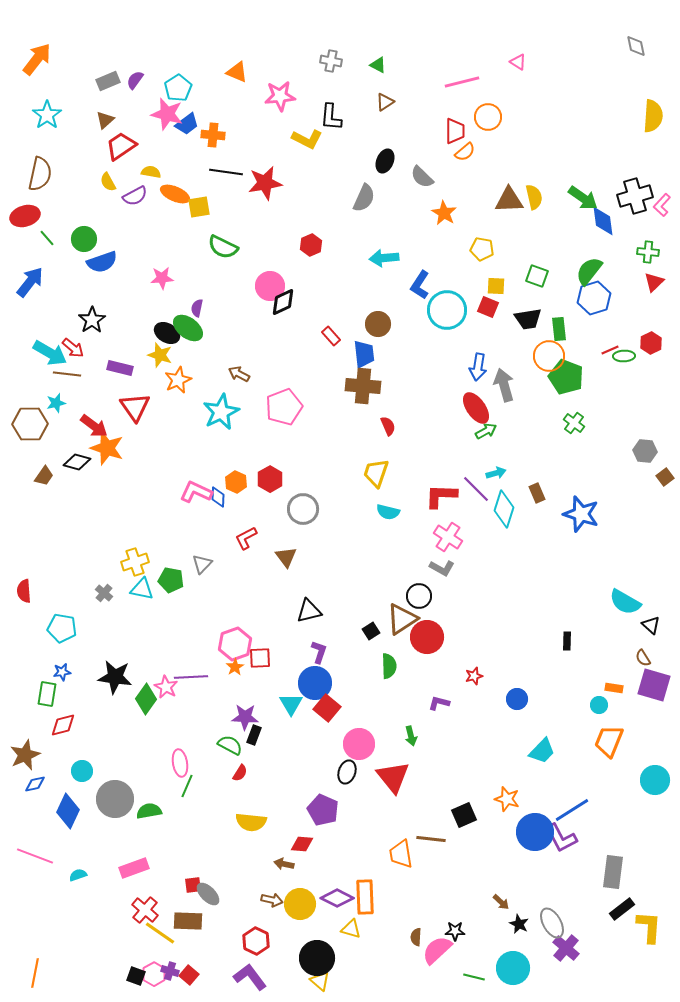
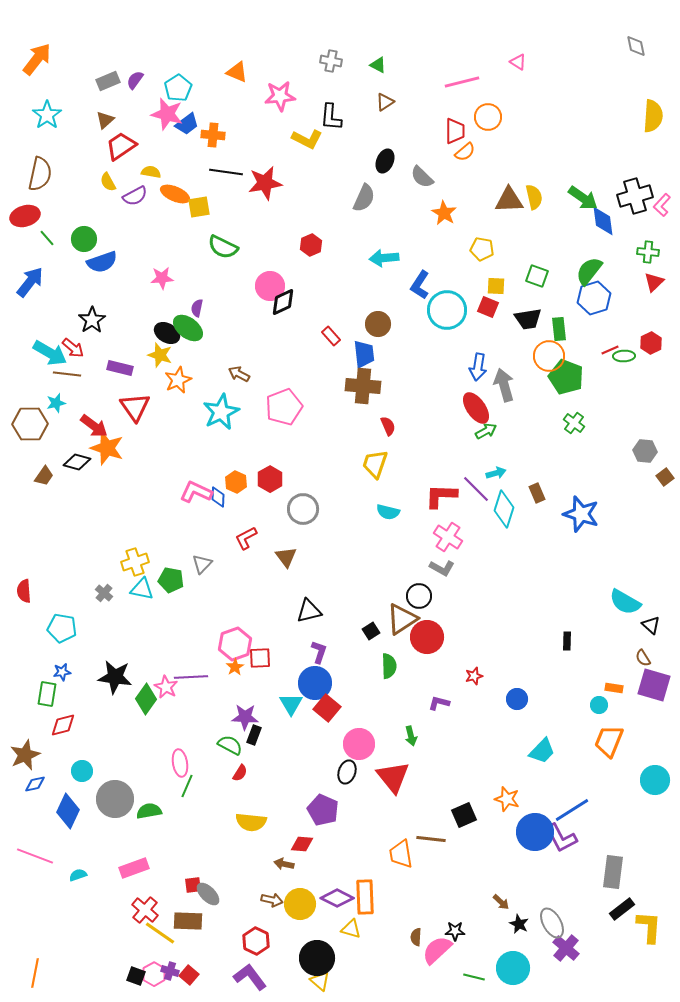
yellow trapezoid at (376, 473): moved 1 px left, 9 px up
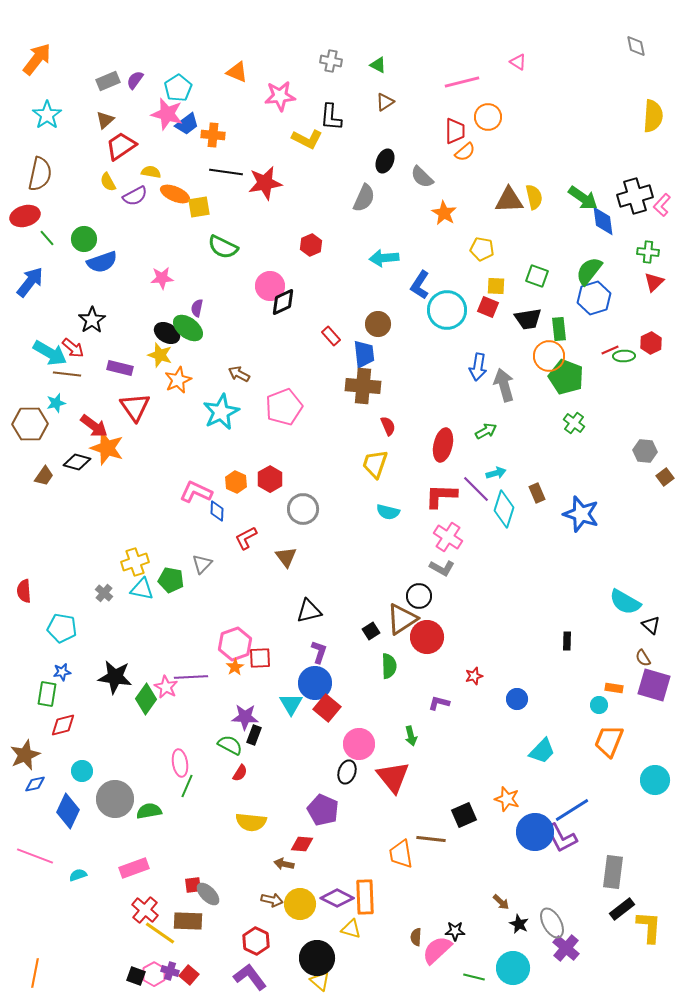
red ellipse at (476, 408): moved 33 px left, 37 px down; rotated 48 degrees clockwise
blue diamond at (218, 497): moved 1 px left, 14 px down
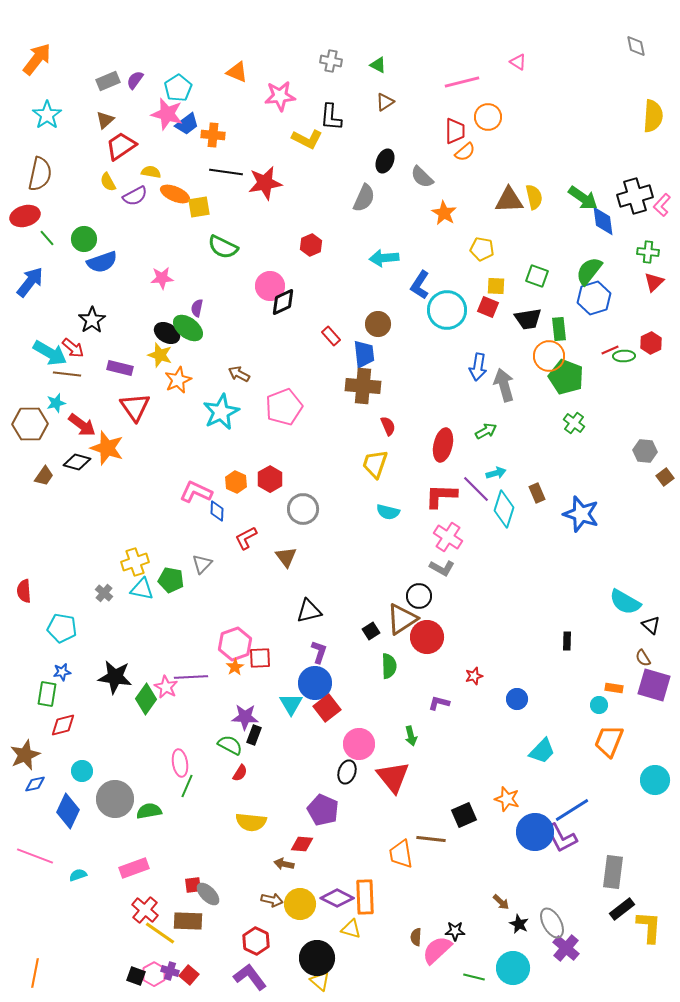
red arrow at (94, 426): moved 12 px left, 1 px up
red square at (327, 708): rotated 12 degrees clockwise
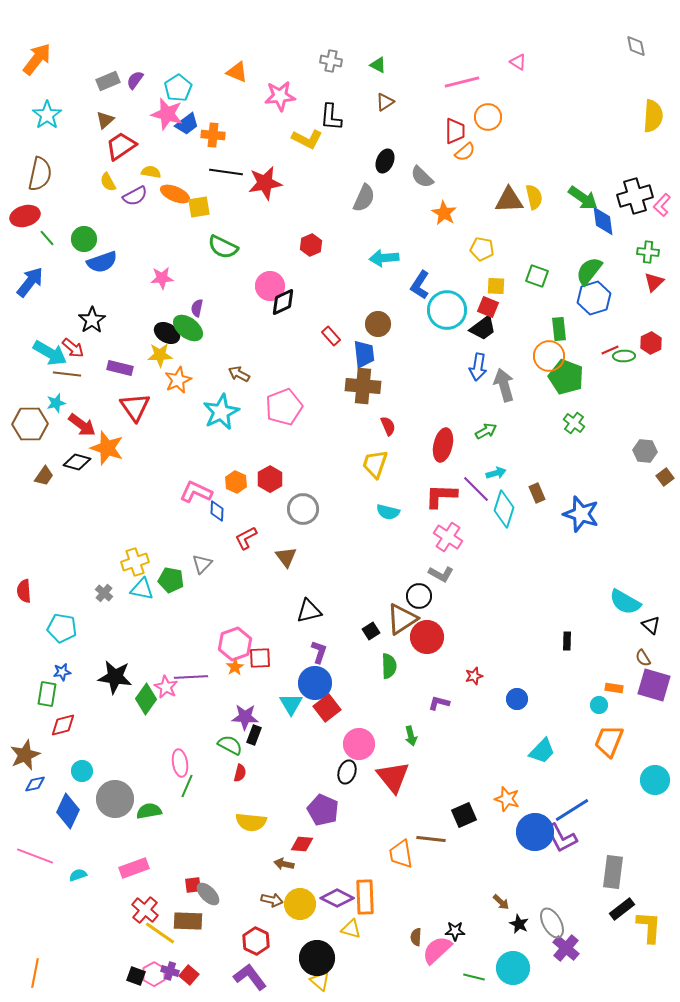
black trapezoid at (528, 319): moved 45 px left, 9 px down; rotated 28 degrees counterclockwise
yellow star at (160, 355): rotated 20 degrees counterclockwise
gray L-shape at (442, 568): moved 1 px left, 6 px down
red semicircle at (240, 773): rotated 18 degrees counterclockwise
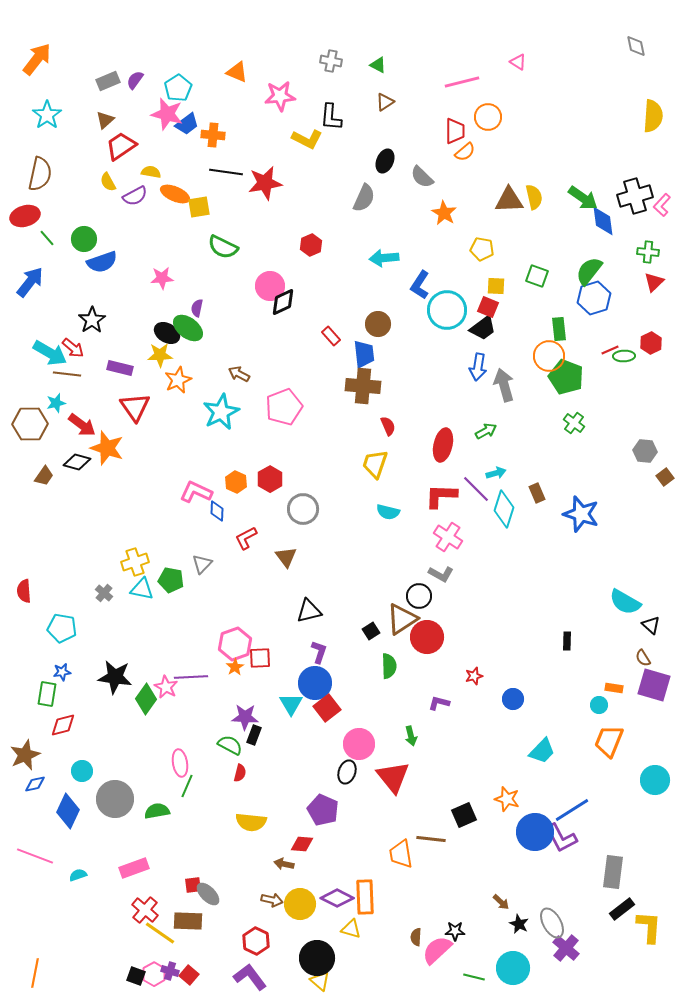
blue circle at (517, 699): moved 4 px left
green semicircle at (149, 811): moved 8 px right
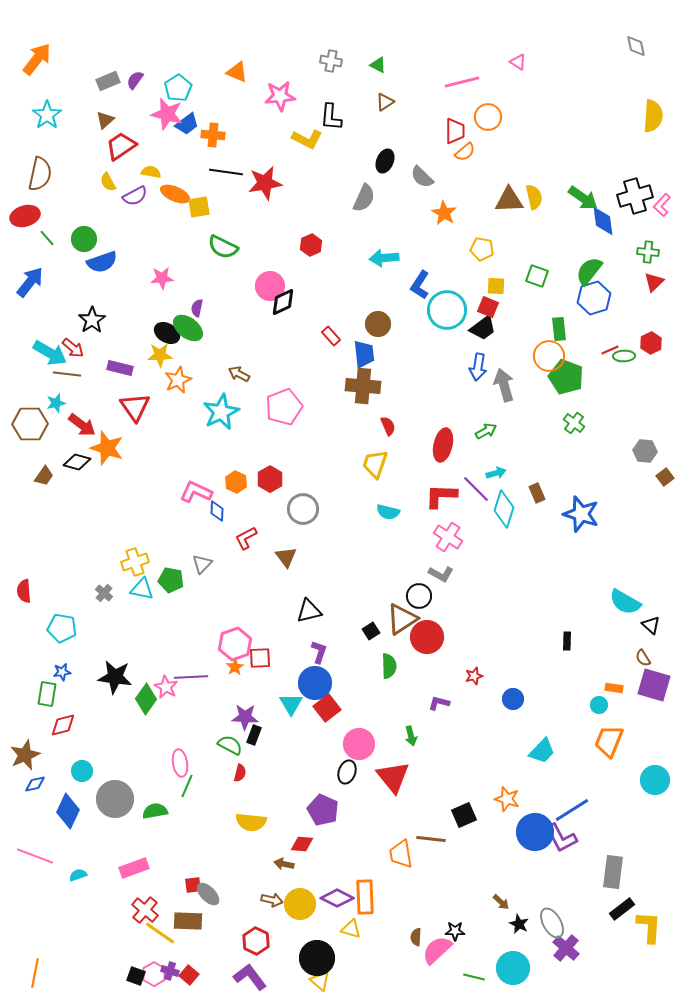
green semicircle at (157, 811): moved 2 px left
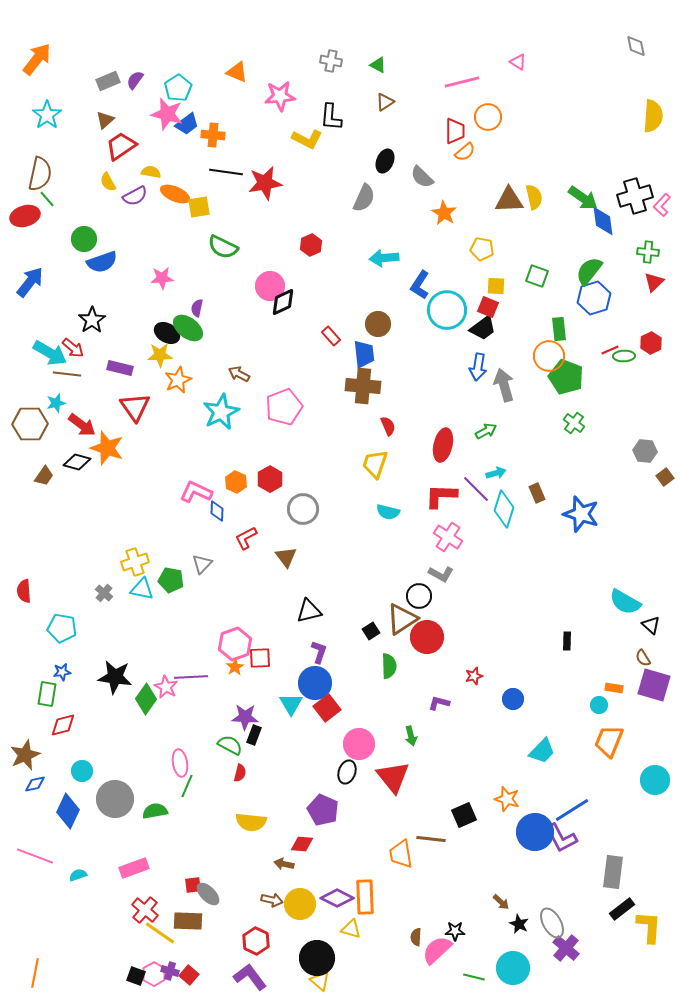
green line at (47, 238): moved 39 px up
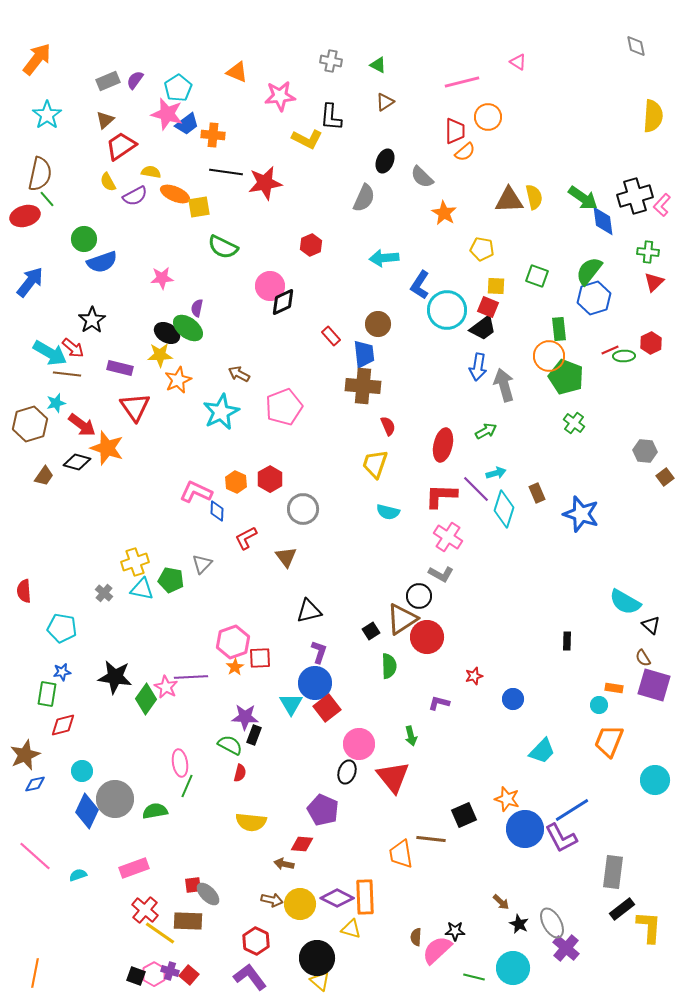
brown hexagon at (30, 424): rotated 16 degrees counterclockwise
pink hexagon at (235, 644): moved 2 px left, 2 px up
blue diamond at (68, 811): moved 19 px right
blue circle at (535, 832): moved 10 px left, 3 px up
pink line at (35, 856): rotated 21 degrees clockwise
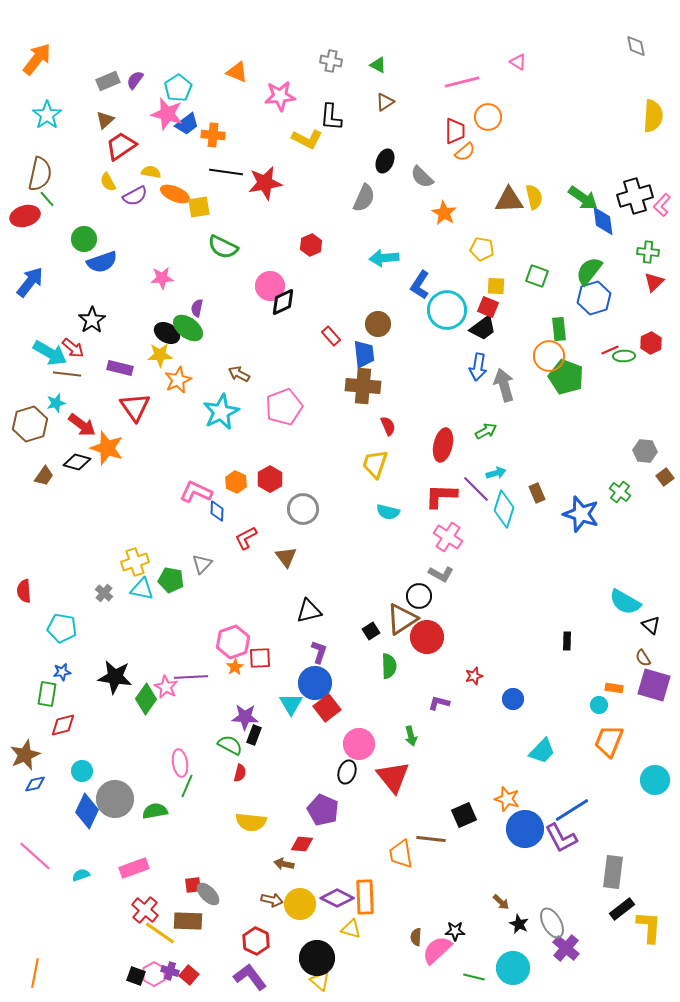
green cross at (574, 423): moved 46 px right, 69 px down
cyan semicircle at (78, 875): moved 3 px right
